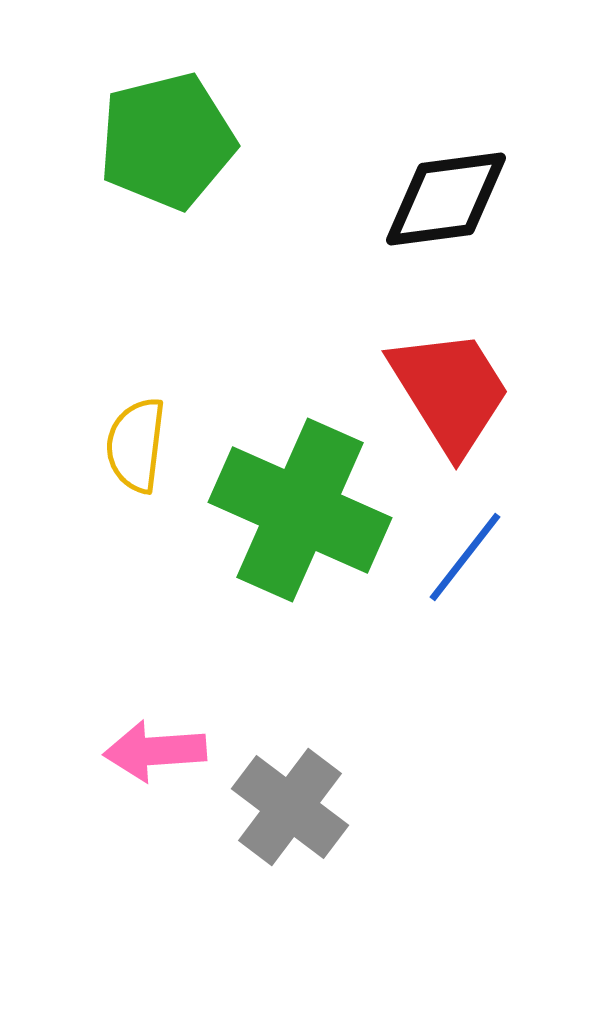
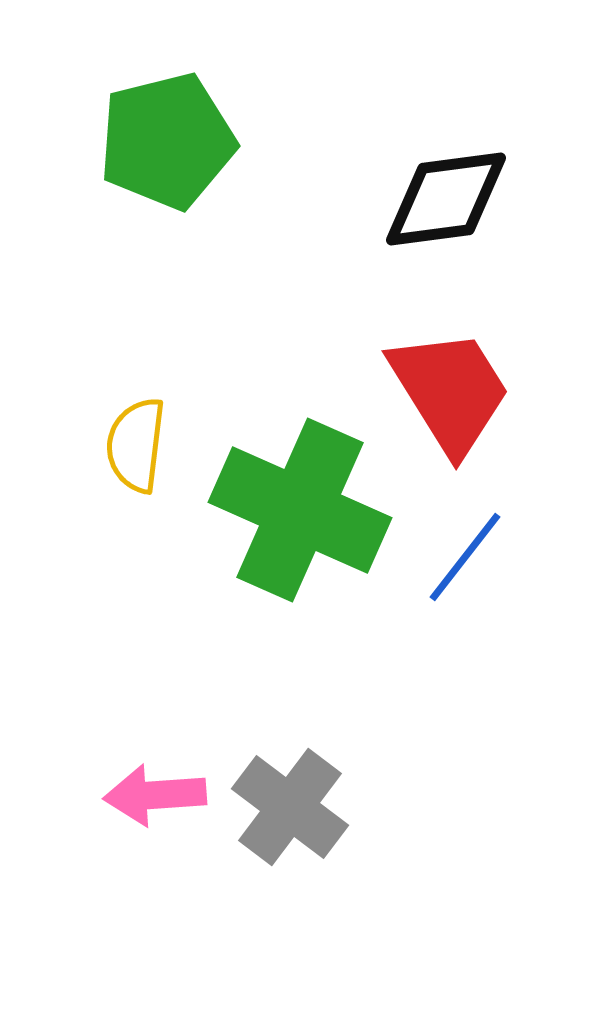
pink arrow: moved 44 px down
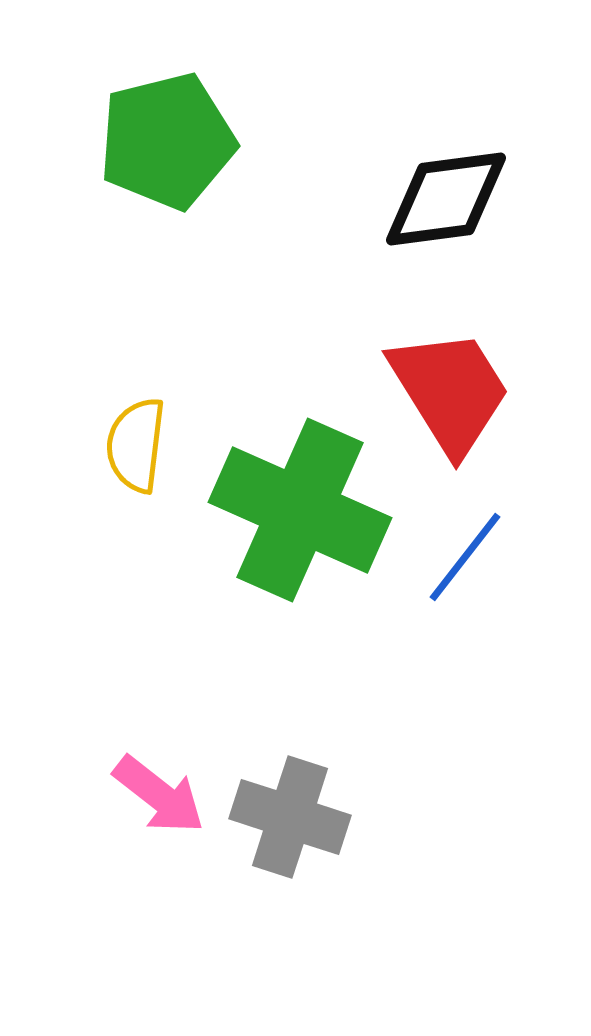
pink arrow: moved 4 px right; rotated 138 degrees counterclockwise
gray cross: moved 10 px down; rotated 19 degrees counterclockwise
